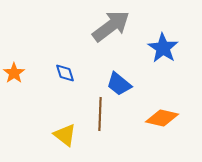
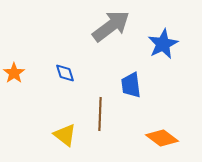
blue star: moved 4 px up; rotated 12 degrees clockwise
blue trapezoid: moved 12 px right, 1 px down; rotated 44 degrees clockwise
orange diamond: moved 20 px down; rotated 24 degrees clockwise
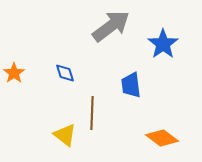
blue star: rotated 8 degrees counterclockwise
brown line: moved 8 px left, 1 px up
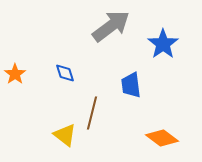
orange star: moved 1 px right, 1 px down
brown line: rotated 12 degrees clockwise
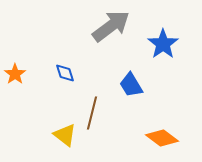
blue trapezoid: rotated 24 degrees counterclockwise
